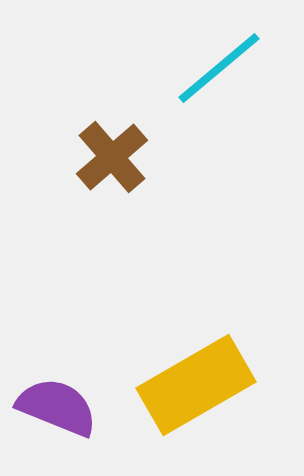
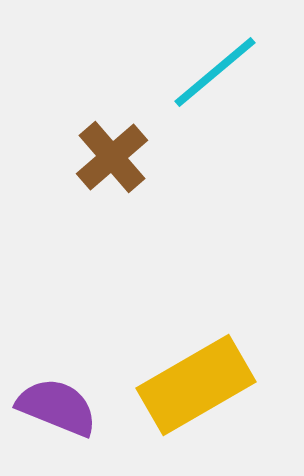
cyan line: moved 4 px left, 4 px down
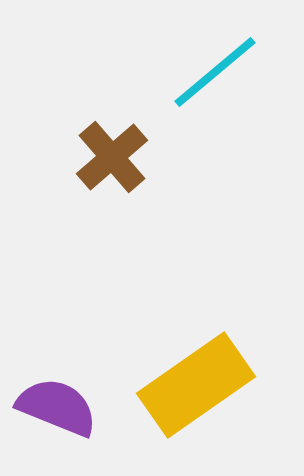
yellow rectangle: rotated 5 degrees counterclockwise
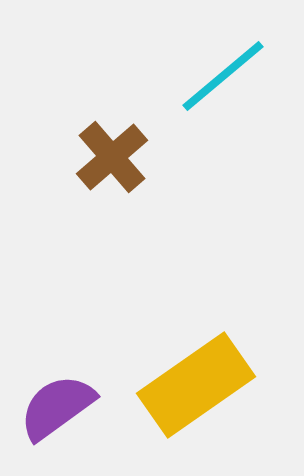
cyan line: moved 8 px right, 4 px down
purple semicircle: rotated 58 degrees counterclockwise
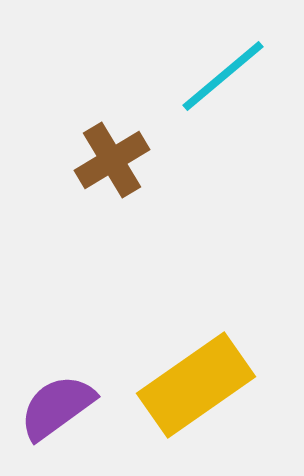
brown cross: moved 3 px down; rotated 10 degrees clockwise
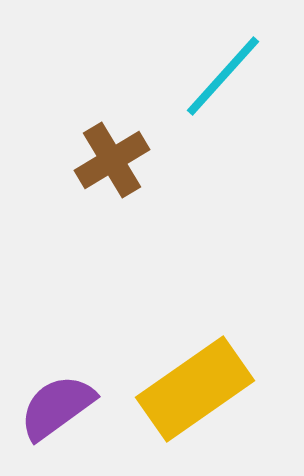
cyan line: rotated 8 degrees counterclockwise
yellow rectangle: moved 1 px left, 4 px down
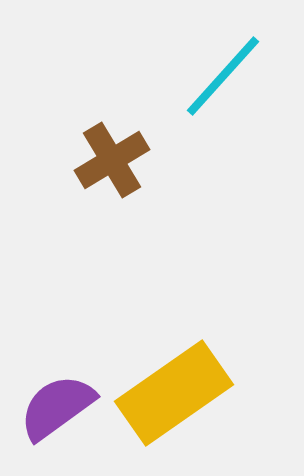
yellow rectangle: moved 21 px left, 4 px down
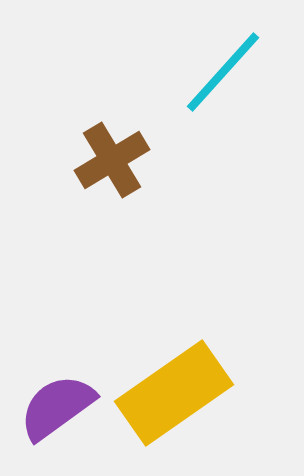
cyan line: moved 4 px up
